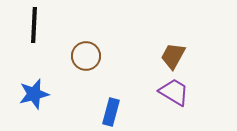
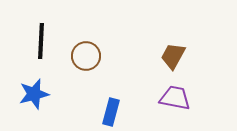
black line: moved 7 px right, 16 px down
purple trapezoid: moved 1 px right, 6 px down; rotated 20 degrees counterclockwise
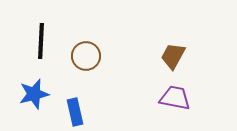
blue rectangle: moved 36 px left; rotated 28 degrees counterclockwise
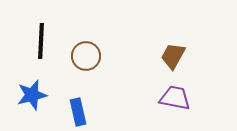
blue star: moved 2 px left, 1 px down
blue rectangle: moved 3 px right
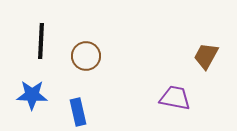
brown trapezoid: moved 33 px right
blue star: rotated 16 degrees clockwise
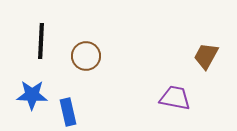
blue rectangle: moved 10 px left
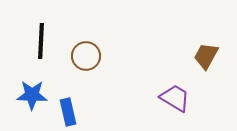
purple trapezoid: rotated 20 degrees clockwise
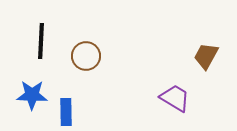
blue rectangle: moved 2 px left; rotated 12 degrees clockwise
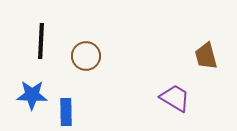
brown trapezoid: rotated 44 degrees counterclockwise
